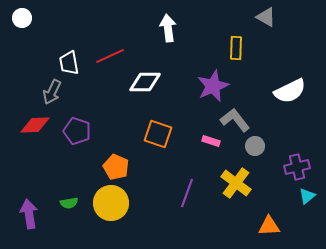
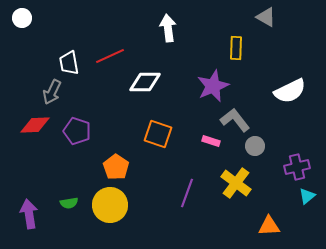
orange pentagon: rotated 10 degrees clockwise
yellow circle: moved 1 px left, 2 px down
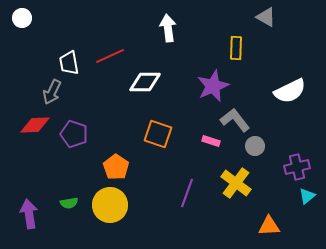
purple pentagon: moved 3 px left, 3 px down
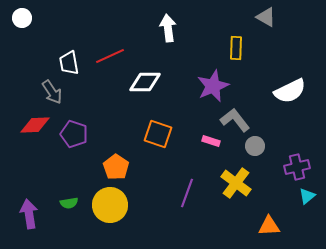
gray arrow: rotated 60 degrees counterclockwise
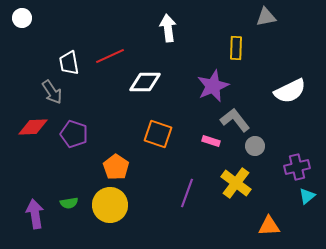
gray triangle: rotated 40 degrees counterclockwise
red diamond: moved 2 px left, 2 px down
purple arrow: moved 6 px right
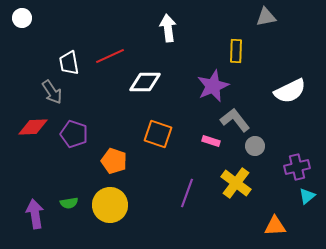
yellow rectangle: moved 3 px down
orange pentagon: moved 2 px left, 6 px up; rotated 15 degrees counterclockwise
orange triangle: moved 6 px right
